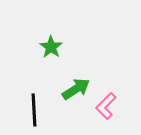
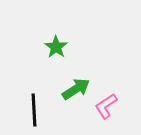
green star: moved 5 px right
pink L-shape: rotated 12 degrees clockwise
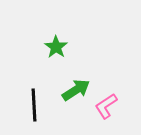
green arrow: moved 1 px down
black line: moved 5 px up
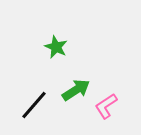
green star: rotated 10 degrees counterclockwise
black line: rotated 44 degrees clockwise
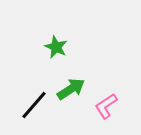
green arrow: moved 5 px left, 1 px up
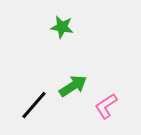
green star: moved 6 px right, 20 px up; rotated 15 degrees counterclockwise
green arrow: moved 2 px right, 3 px up
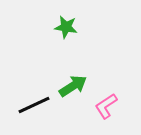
green star: moved 4 px right
black line: rotated 24 degrees clockwise
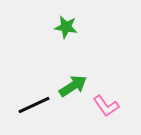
pink L-shape: rotated 92 degrees counterclockwise
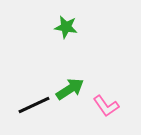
green arrow: moved 3 px left, 3 px down
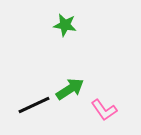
green star: moved 1 px left, 2 px up
pink L-shape: moved 2 px left, 4 px down
